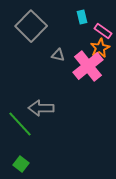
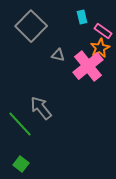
gray arrow: rotated 50 degrees clockwise
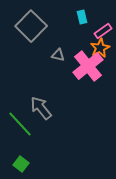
pink rectangle: rotated 72 degrees counterclockwise
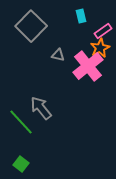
cyan rectangle: moved 1 px left, 1 px up
green line: moved 1 px right, 2 px up
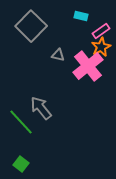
cyan rectangle: rotated 64 degrees counterclockwise
pink rectangle: moved 2 px left
orange star: moved 1 px right, 1 px up
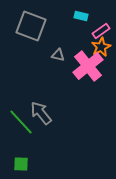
gray square: rotated 24 degrees counterclockwise
gray arrow: moved 5 px down
green square: rotated 35 degrees counterclockwise
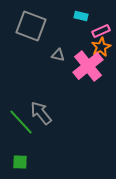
pink rectangle: rotated 12 degrees clockwise
green square: moved 1 px left, 2 px up
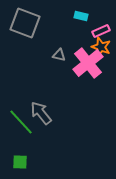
gray square: moved 6 px left, 3 px up
orange star: rotated 24 degrees counterclockwise
gray triangle: moved 1 px right
pink cross: moved 3 px up
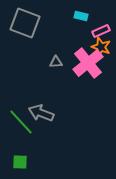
gray triangle: moved 3 px left, 7 px down; rotated 16 degrees counterclockwise
gray arrow: rotated 30 degrees counterclockwise
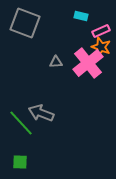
green line: moved 1 px down
